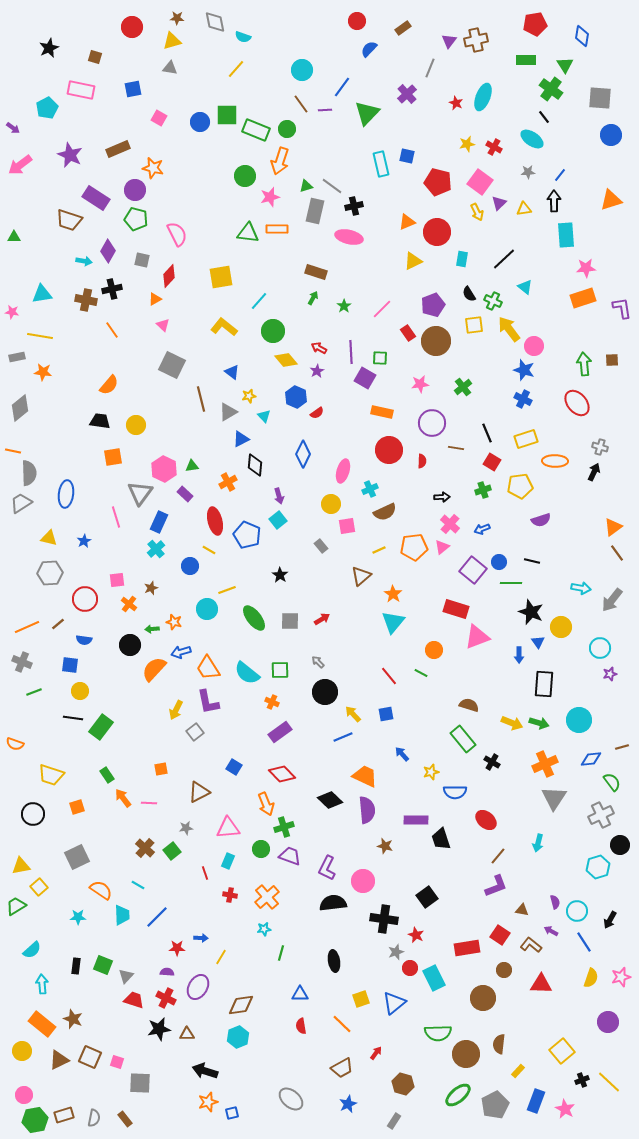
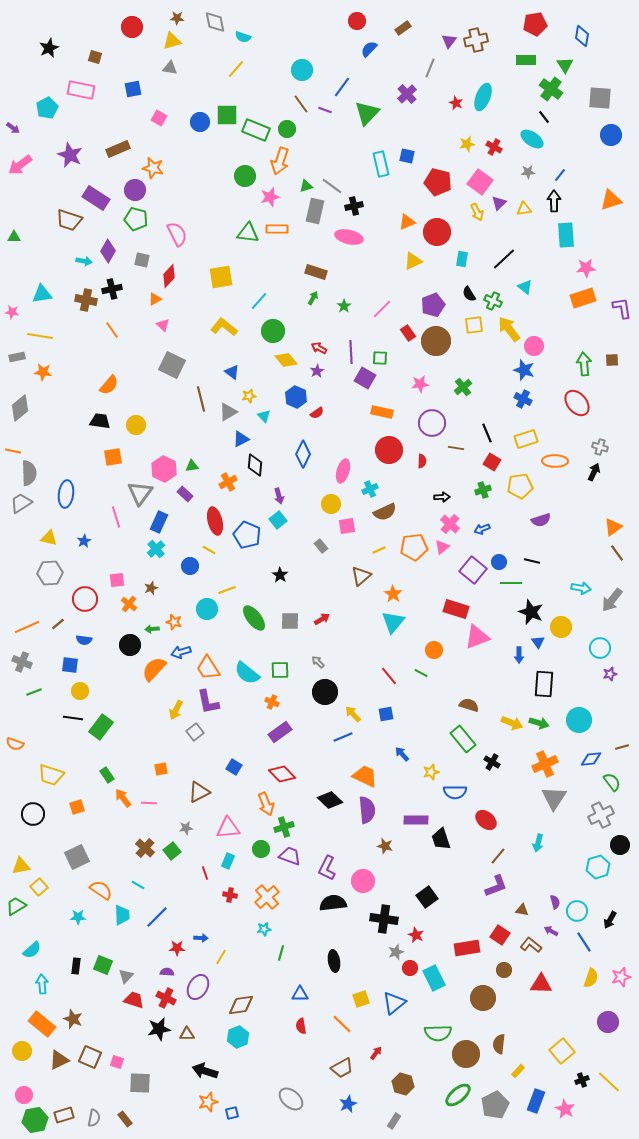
purple line at (325, 110): rotated 24 degrees clockwise
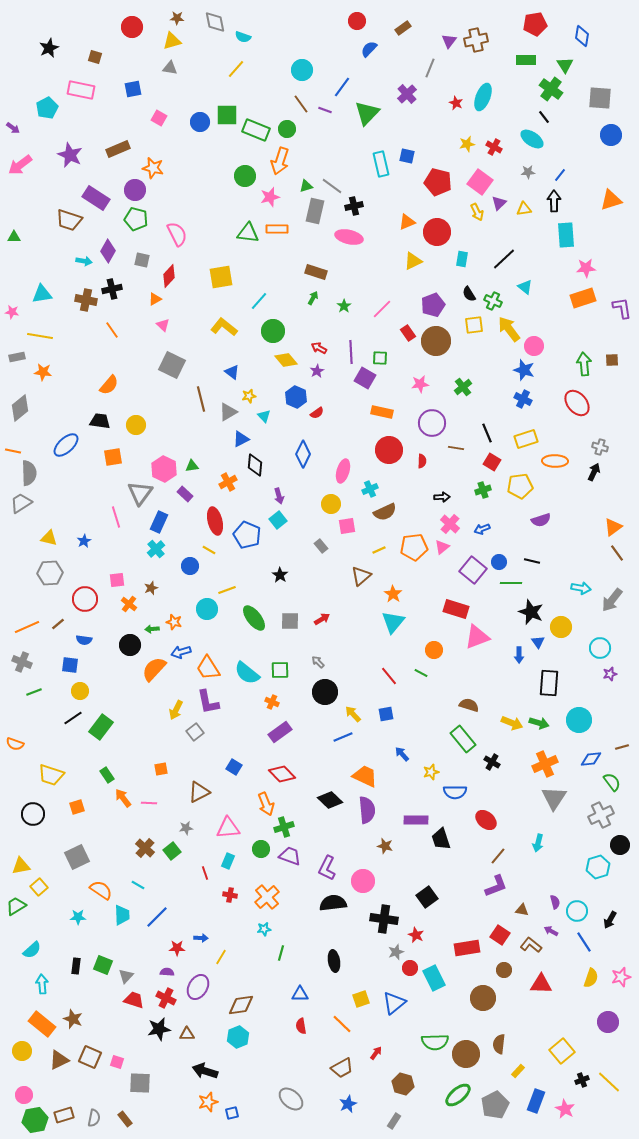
blue ellipse at (66, 494): moved 49 px up; rotated 40 degrees clockwise
black rectangle at (544, 684): moved 5 px right, 1 px up
black line at (73, 718): rotated 42 degrees counterclockwise
green semicircle at (438, 1033): moved 3 px left, 9 px down
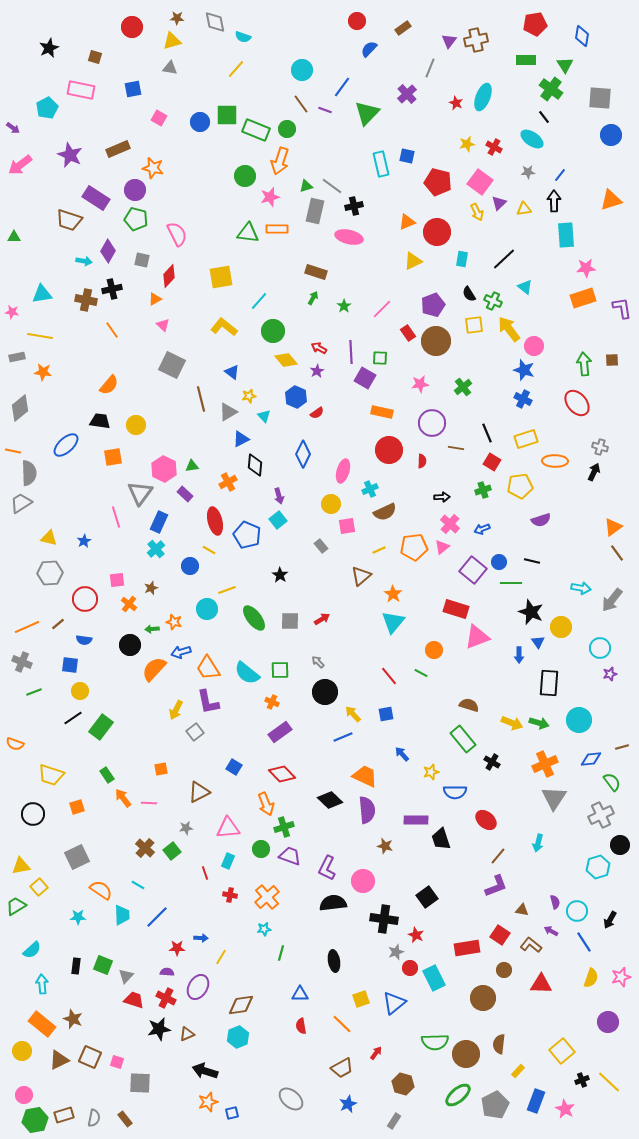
brown triangle at (187, 1034): rotated 21 degrees counterclockwise
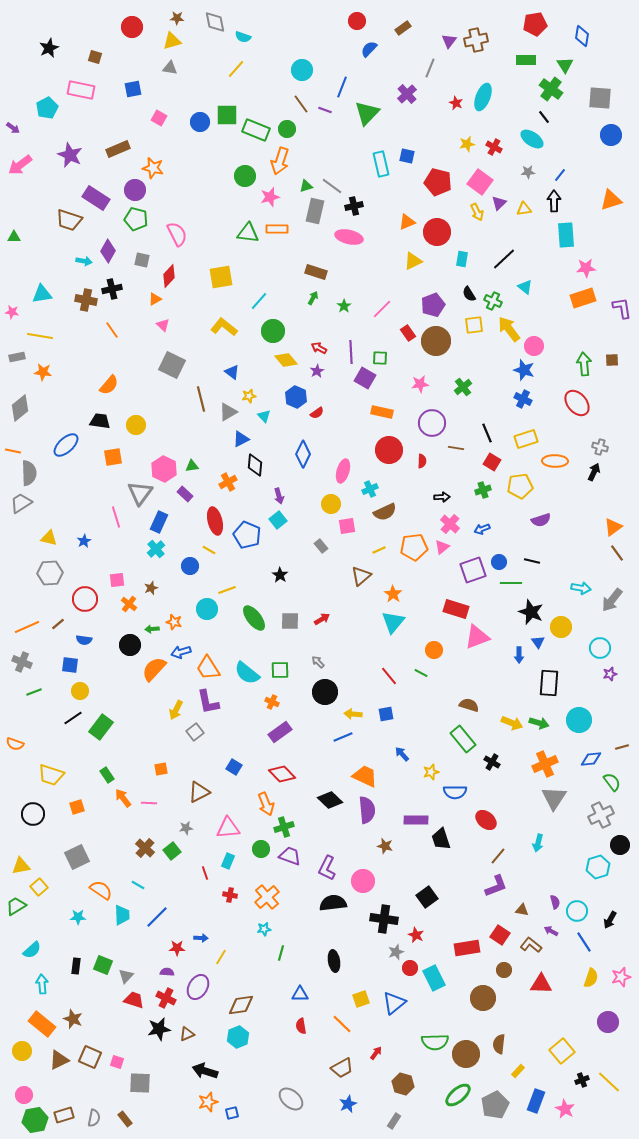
blue line at (342, 87): rotated 15 degrees counterclockwise
purple square at (473, 570): rotated 32 degrees clockwise
yellow arrow at (353, 714): rotated 42 degrees counterclockwise
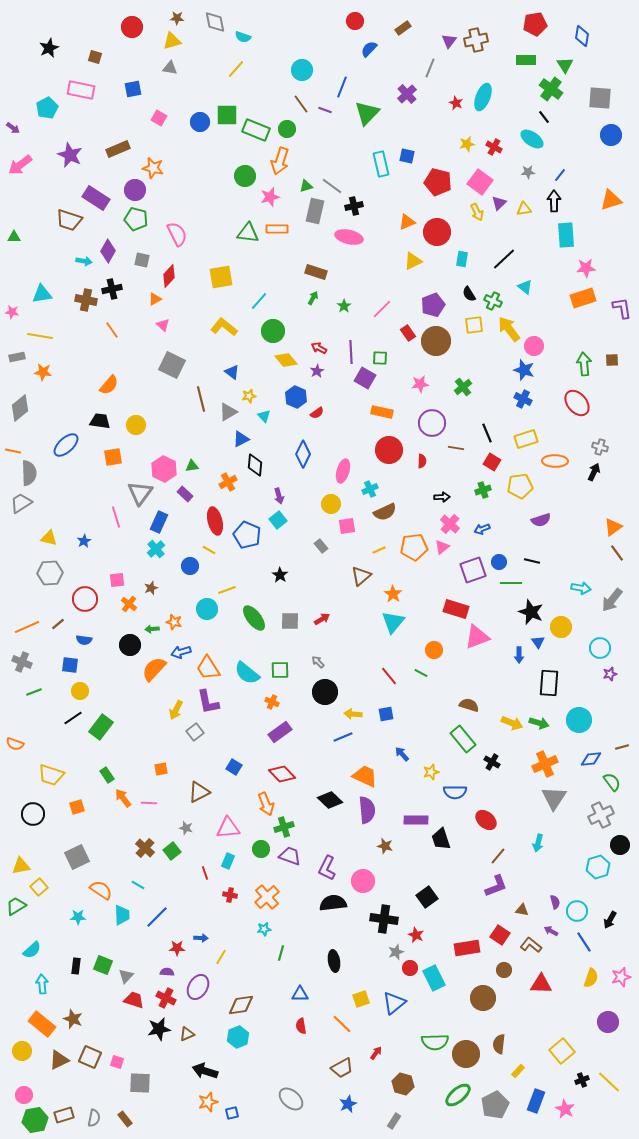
red circle at (357, 21): moved 2 px left
gray star at (186, 828): rotated 24 degrees clockwise
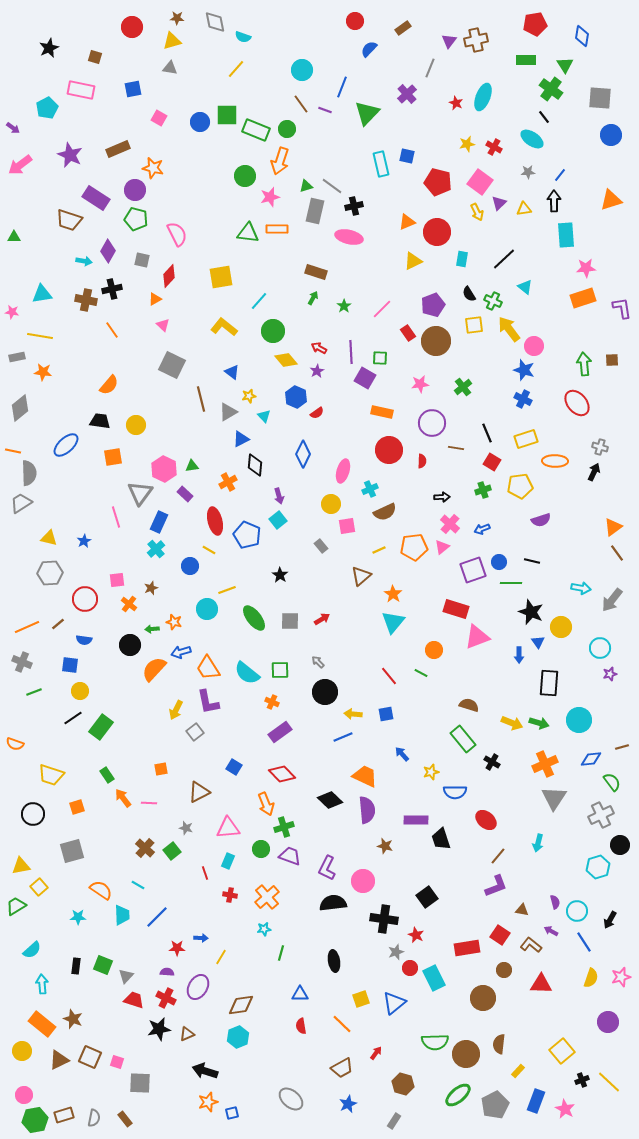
gray square at (77, 857): moved 5 px left, 6 px up; rotated 10 degrees clockwise
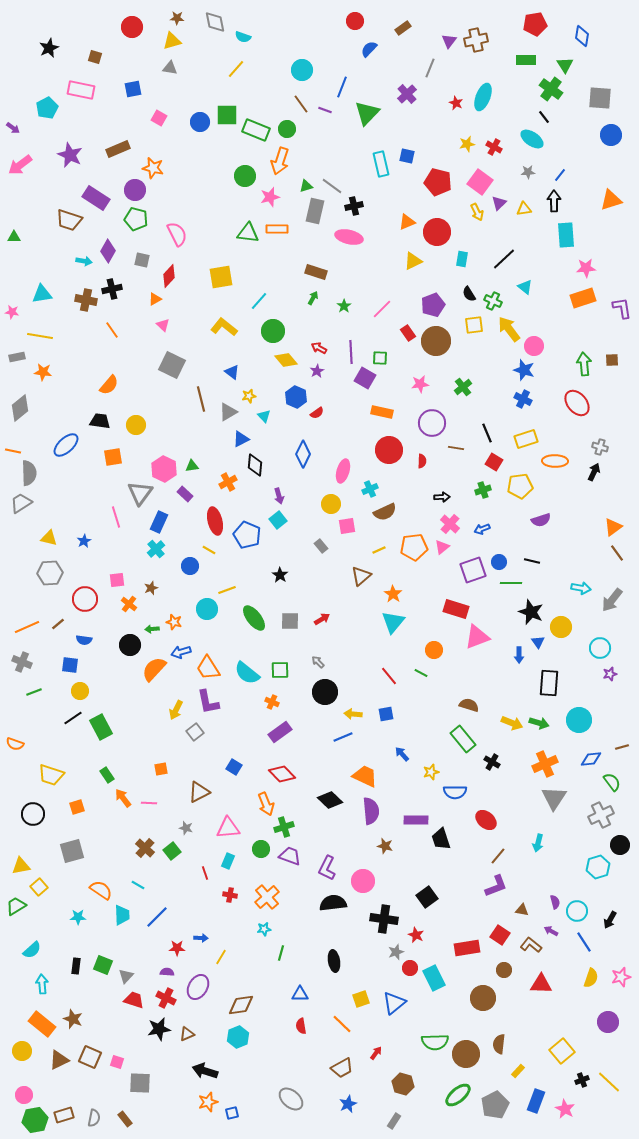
red square at (492, 462): moved 2 px right
green rectangle at (101, 727): rotated 65 degrees counterclockwise
purple semicircle at (367, 810): moved 4 px right, 1 px down
